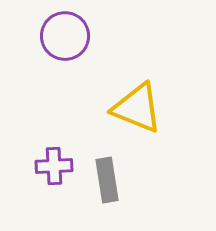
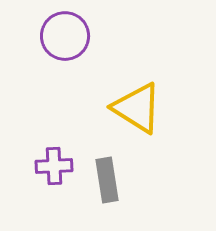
yellow triangle: rotated 10 degrees clockwise
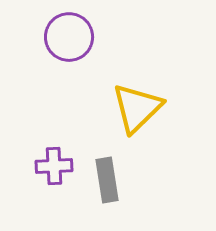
purple circle: moved 4 px right, 1 px down
yellow triangle: rotated 44 degrees clockwise
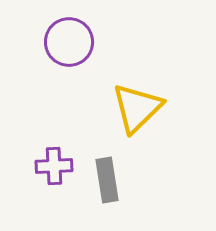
purple circle: moved 5 px down
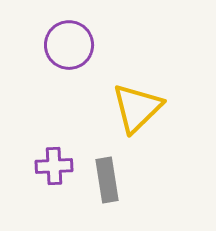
purple circle: moved 3 px down
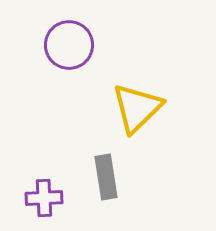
purple cross: moved 10 px left, 32 px down
gray rectangle: moved 1 px left, 3 px up
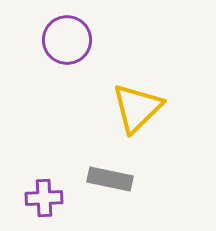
purple circle: moved 2 px left, 5 px up
gray rectangle: moved 4 px right, 2 px down; rotated 69 degrees counterclockwise
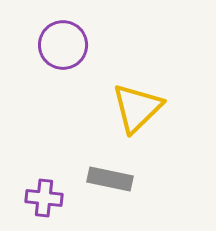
purple circle: moved 4 px left, 5 px down
purple cross: rotated 9 degrees clockwise
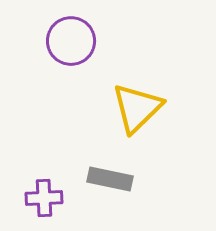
purple circle: moved 8 px right, 4 px up
purple cross: rotated 9 degrees counterclockwise
